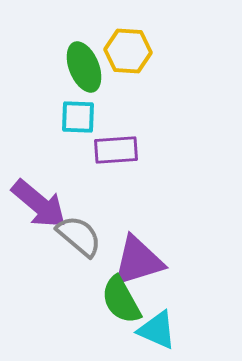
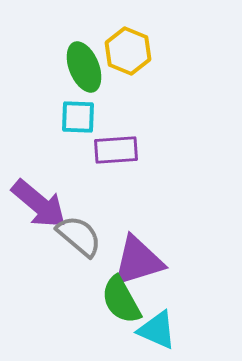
yellow hexagon: rotated 18 degrees clockwise
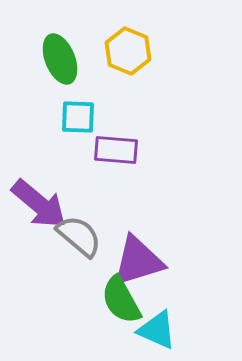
green ellipse: moved 24 px left, 8 px up
purple rectangle: rotated 9 degrees clockwise
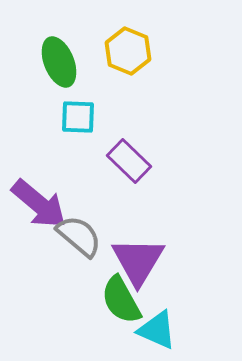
green ellipse: moved 1 px left, 3 px down
purple rectangle: moved 13 px right, 11 px down; rotated 39 degrees clockwise
purple triangle: rotated 42 degrees counterclockwise
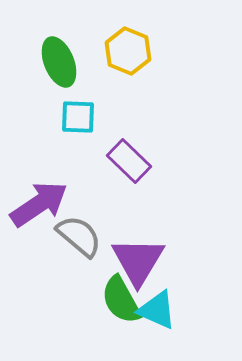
purple arrow: rotated 74 degrees counterclockwise
cyan triangle: moved 20 px up
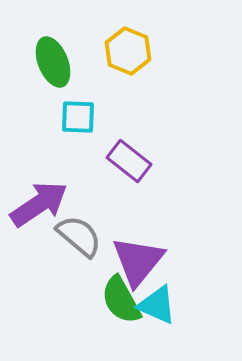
green ellipse: moved 6 px left
purple rectangle: rotated 6 degrees counterclockwise
purple triangle: rotated 8 degrees clockwise
cyan triangle: moved 5 px up
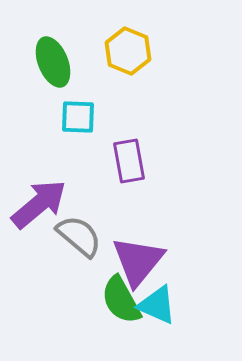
purple rectangle: rotated 42 degrees clockwise
purple arrow: rotated 6 degrees counterclockwise
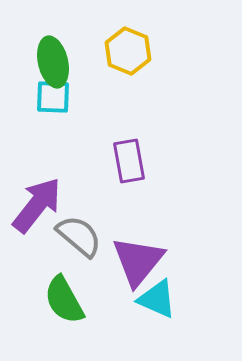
green ellipse: rotated 9 degrees clockwise
cyan square: moved 25 px left, 20 px up
purple arrow: moved 2 px left, 1 px down; rotated 12 degrees counterclockwise
green semicircle: moved 57 px left
cyan triangle: moved 6 px up
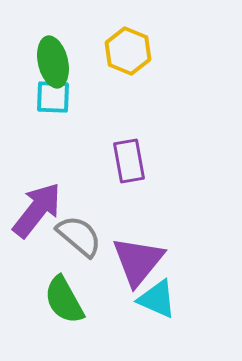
purple arrow: moved 5 px down
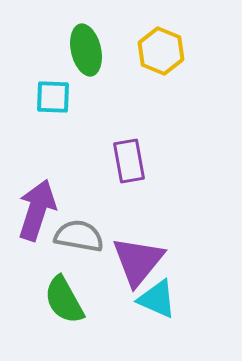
yellow hexagon: moved 33 px right
green ellipse: moved 33 px right, 12 px up
purple arrow: rotated 20 degrees counterclockwise
gray semicircle: rotated 30 degrees counterclockwise
